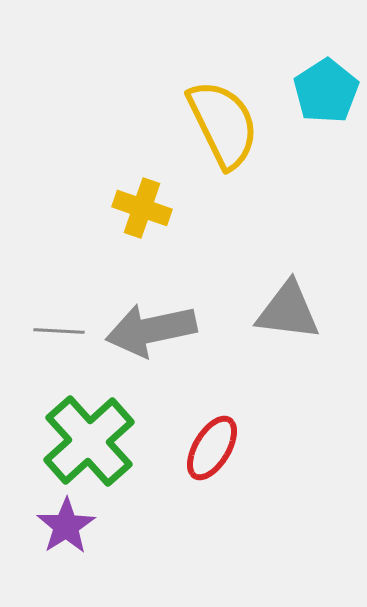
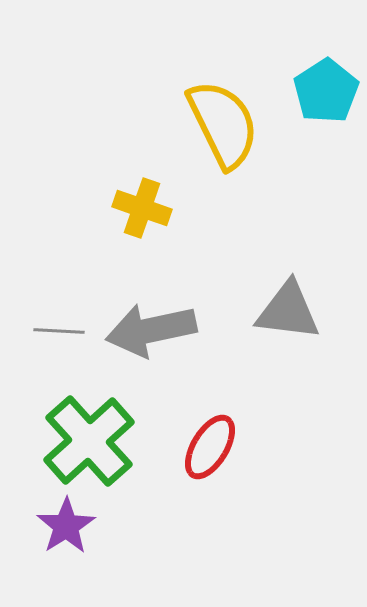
red ellipse: moved 2 px left, 1 px up
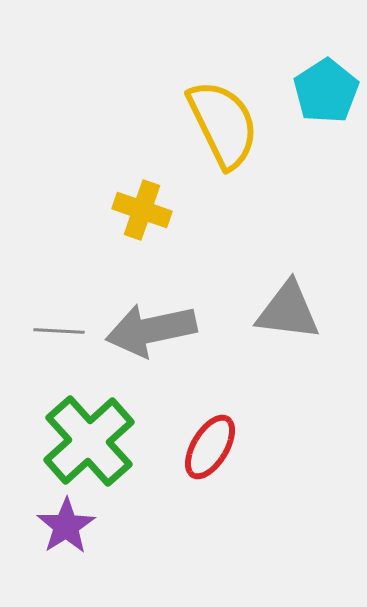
yellow cross: moved 2 px down
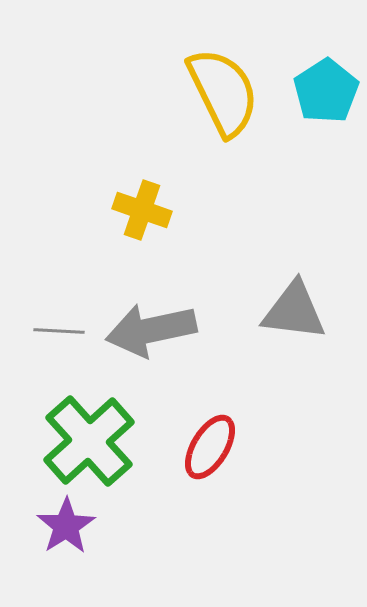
yellow semicircle: moved 32 px up
gray triangle: moved 6 px right
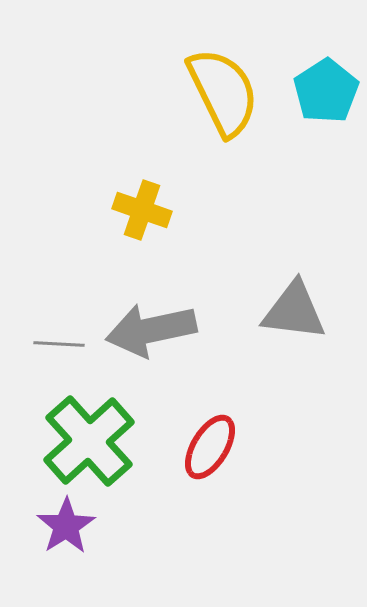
gray line: moved 13 px down
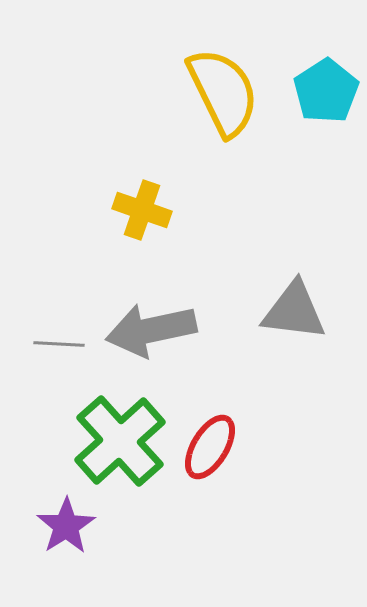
green cross: moved 31 px right
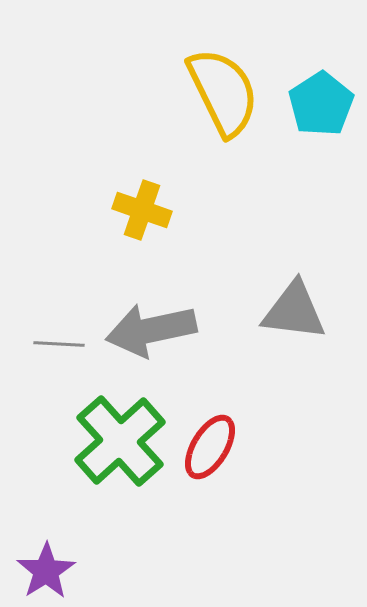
cyan pentagon: moved 5 px left, 13 px down
purple star: moved 20 px left, 45 px down
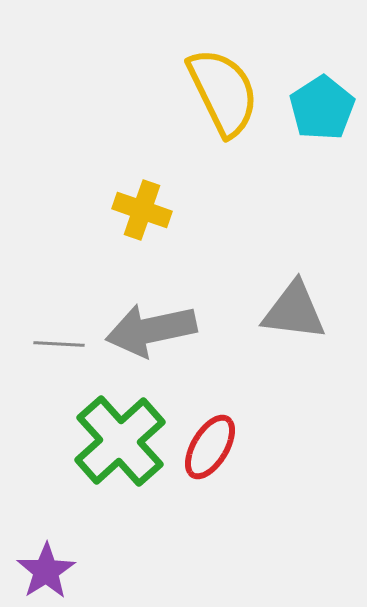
cyan pentagon: moved 1 px right, 4 px down
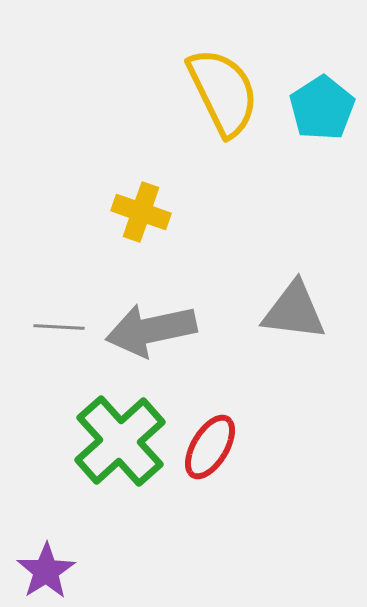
yellow cross: moved 1 px left, 2 px down
gray line: moved 17 px up
